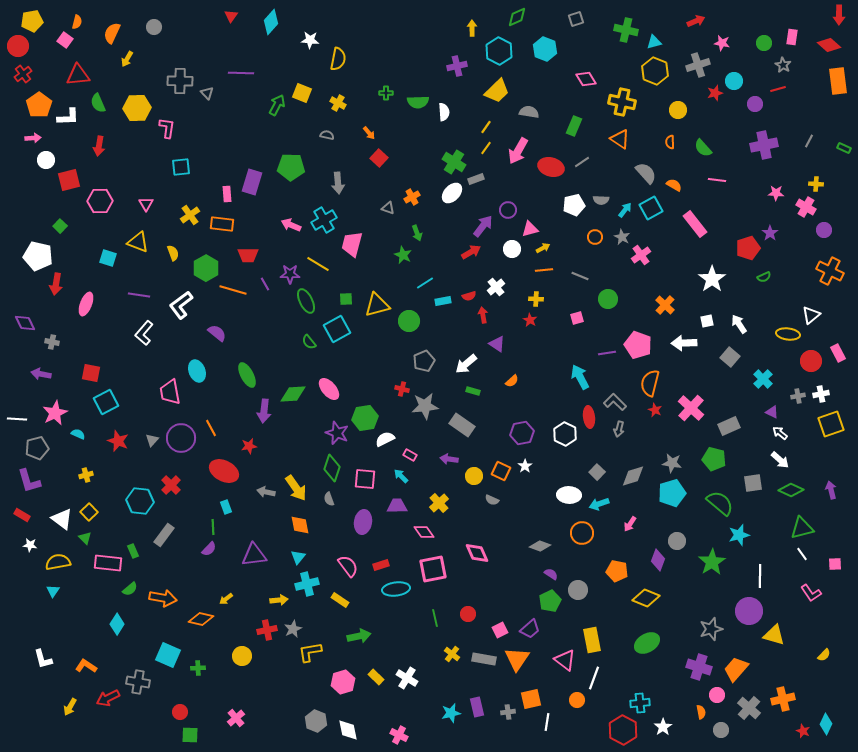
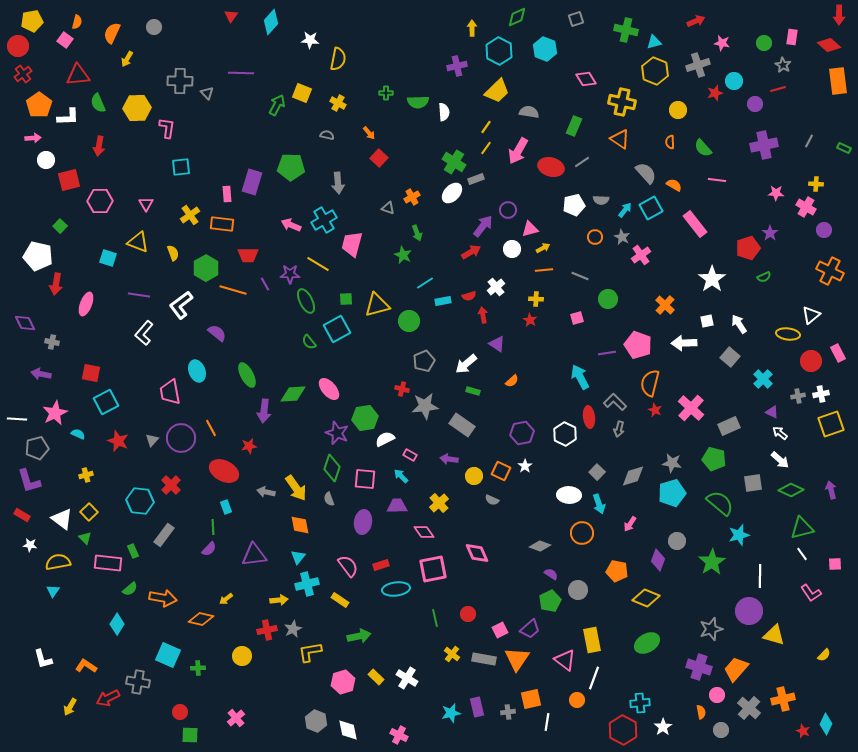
cyan arrow at (599, 504): rotated 90 degrees counterclockwise
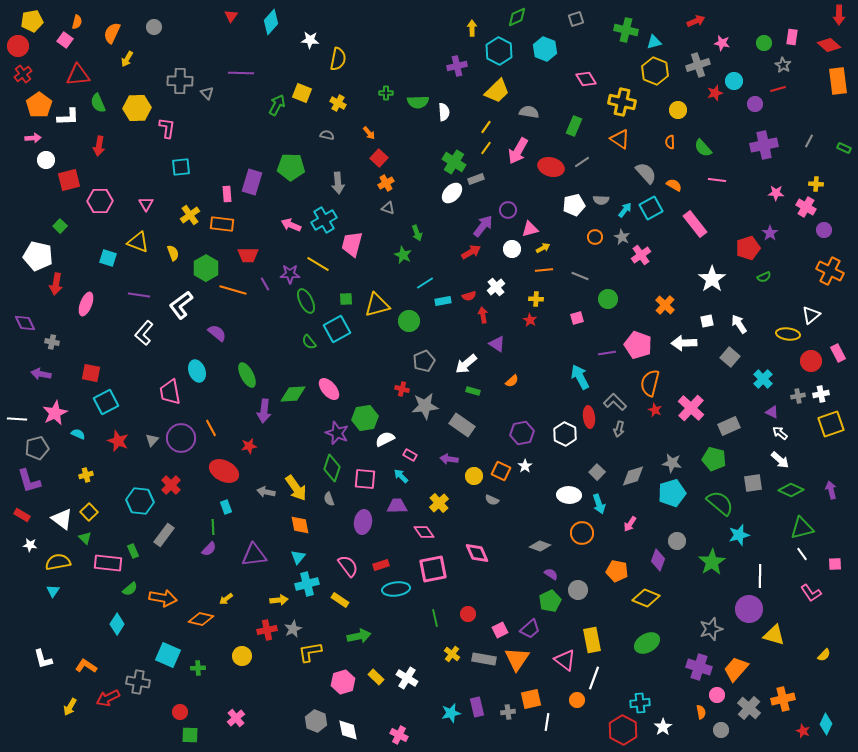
orange cross at (412, 197): moved 26 px left, 14 px up
purple circle at (749, 611): moved 2 px up
